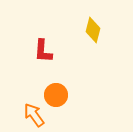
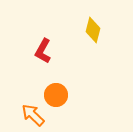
red L-shape: rotated 25 degrees clockwise
orange arrow: moved 1 px left; rotated 10 degrees counterclockwise
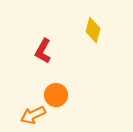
orange arrow: rotated 70 degrees counterclockwise
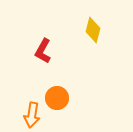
orange circle: moved 1 px right, 3 px down
orange arrow: moved 1 px left; rotated 55 degrees counterclockwise
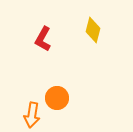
red L-shape: moved 12 px up
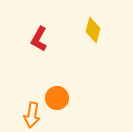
red L-shape: moved 4 px left
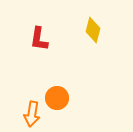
red L-shape: rotated 20 degrees counterclockwise
orange arrow: moved 1 px up
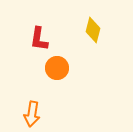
orange circle: moved 30 px up
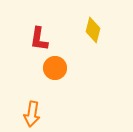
orange circle: moved 2 px left
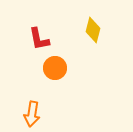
red L-shape: rotated 20 degrees counterclockwise
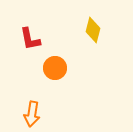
red L-shape: moved 9 px left
